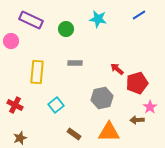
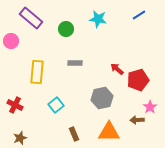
purple rectangle: moved 2 px up; rotated 15 degrees clockwise
red pentagon: moved 1 px right, 3 px up
brown rectangle: rotated 32 degrees clockwise
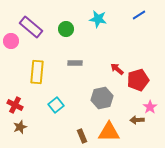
purple rectangle: moved 9 px down
brown rectangle: moved 8 px right, 2 px down
brown star: moved 11 px up
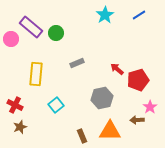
cyan star: moved 7 px right, 4 px up; rotated 30 degrees clockwise
green circle: moved 10 px left, 4 px down
pink circle: moved 2 px up
gray rectangle: moved 2 px right; rotated 24 degrees counterclockwise
yellow rectangle: moved 1 px left, 2 px down
orange triangle: moved 1 px right, 1 px up
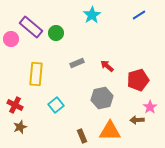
cyan star: moved 13 px left
red arrow: moved 10 px left, 3 px up
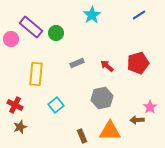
red pentagon: moved 17 px up
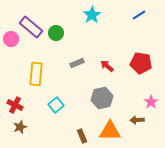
red pentagon: moved 3 px right; rotated 25 degrees clockwise
pink star: moved 1 px right, 5 px up
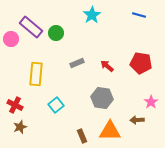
blue line: rotated 48 degrees clockwise
gray hexagon: rotated 20 degrees clockwise
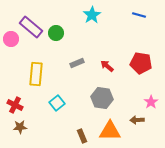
cyan square: moved 1 px right, 2 px up
brown star: rotated 16 degrees clockwise
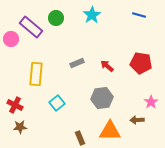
green circle: moved 15 px up
gray hexagon: rotated 15 degrees counterclockwise
brown rectangle: moved 2 px left, 2 px down
